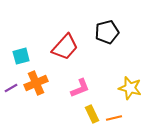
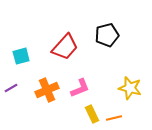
black pentagon: moved 3 px down
orange cross: moved 11 px right, 7 px down
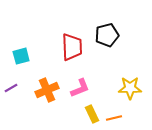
red trapezoid: moved 7 px right; rotated 44 degrees counterclockwise
yellow star: rotated 15 degrees counterclockwise
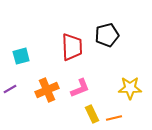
purple line: moved 1 px left, 1 px down
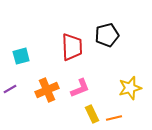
yellow star: rotated 15 degrees counterclockwise
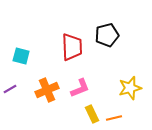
cyan square: rotated 30 degrees clockwise
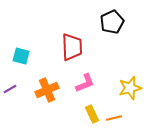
black pentagon: moved 5 px right, 13 px up; rotated 10 degrees counterclockwise
pink L-shape: moved 5 px right, 5 px up
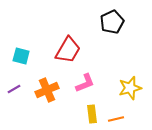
red trapezoid: moved 4 px left, 3 px down; rotated 32 degrees clockwise
purple line: moved 4 px right
yellow rectangle: rotated 18 degrees clockwise
orange line: moved 2 px right, 1 px down
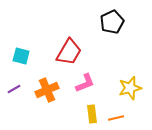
red trapezoid: moved 1 px right, 2 px down
orange line: moved 1 px up
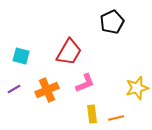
yellow star: moved 7 px right
